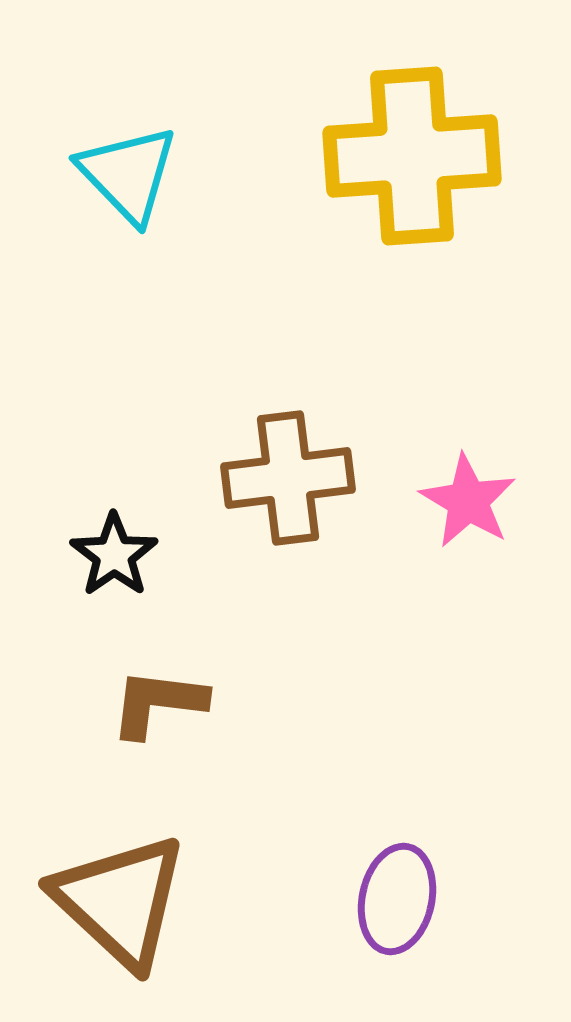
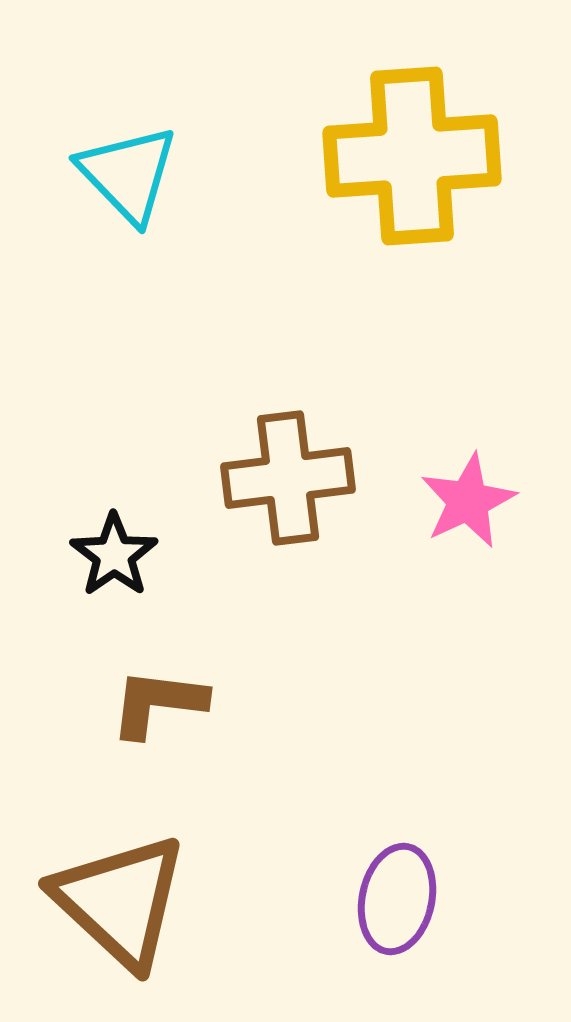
pink star: rotated 16 degrees clockwise
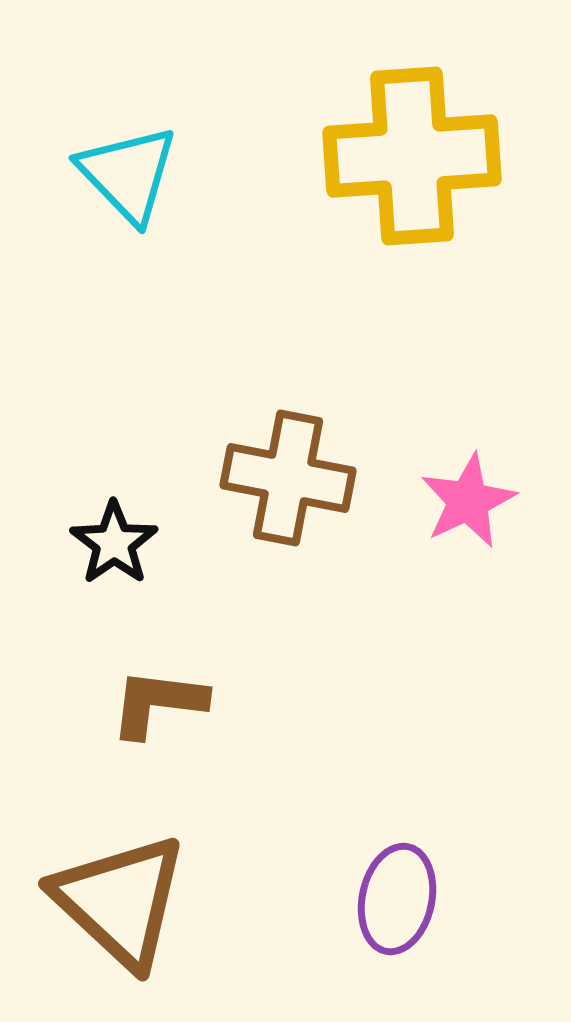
brown cross: rotated 18 degrees clockwise
black star: moved 12 px up
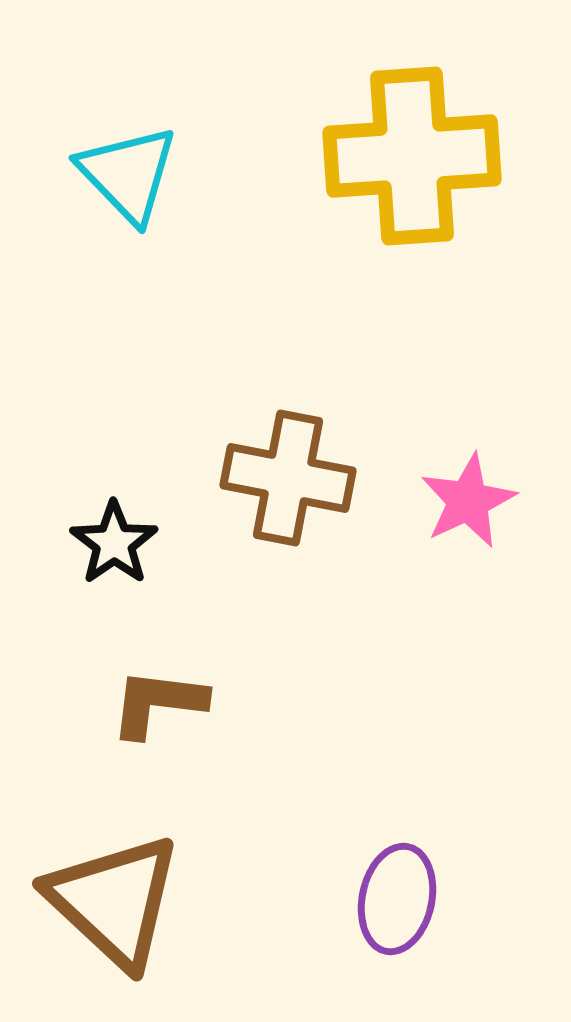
brown triangle: moved 6 px left
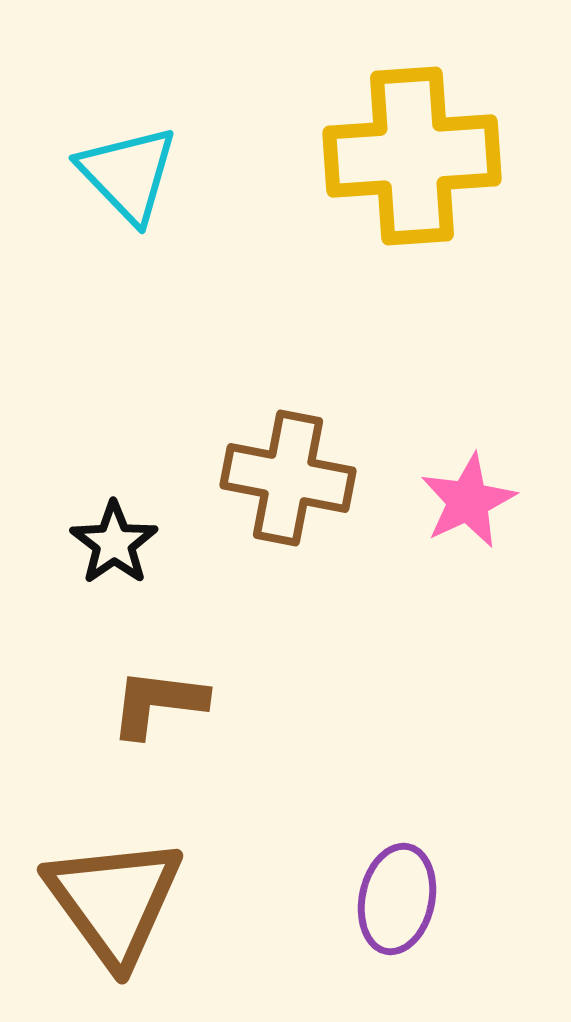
brown triangle: rotated 11 degrees clockwise
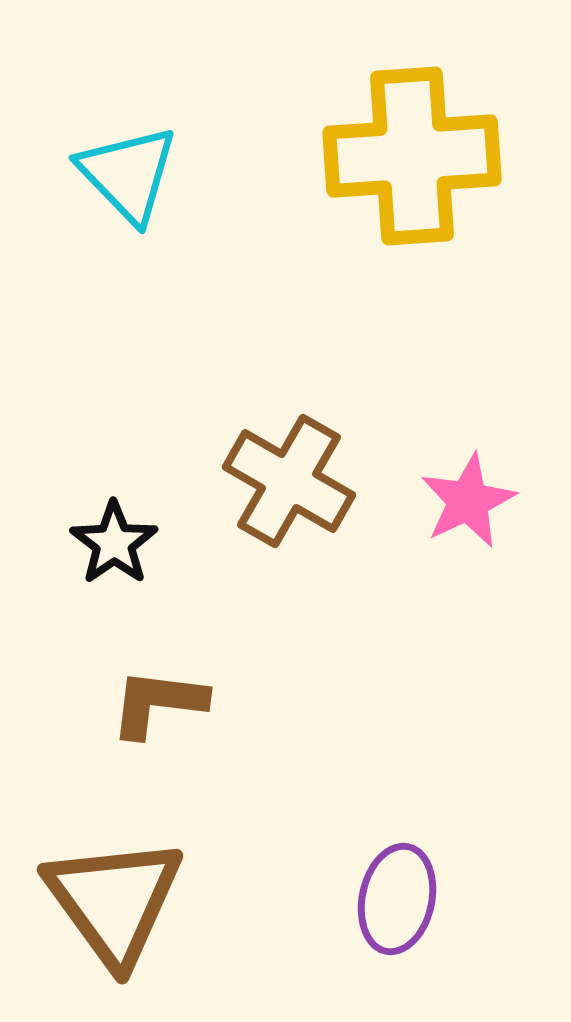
brown cross: moved 1 px right, 3 px down; rotated 19 degrees clockwise
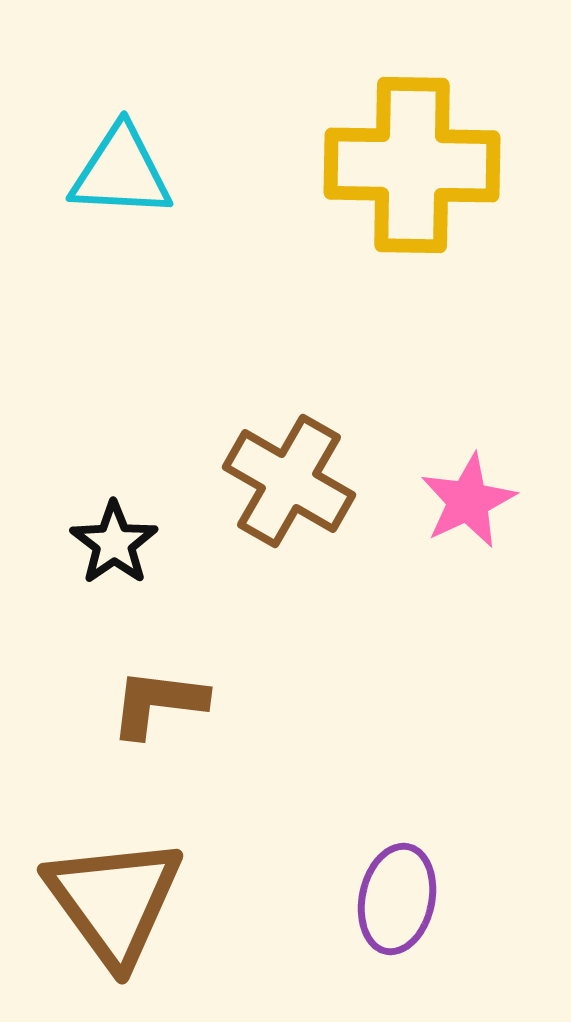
yellow cross: moved 9 px down; rotated 5 degrees clockwise
cyan triangle: moved 7 px left, 2 px up; rotated 43 degrees counterclockwise
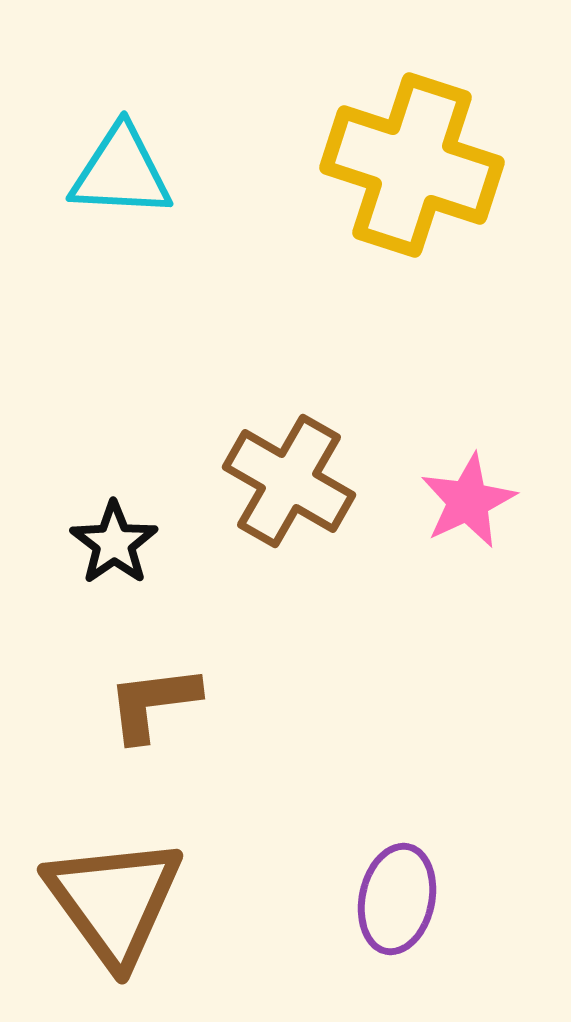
yellow cross: rotated 17 degrees clockwise
brown L-shape: moved 5 px left; rotated 14 degrees counterclockwise
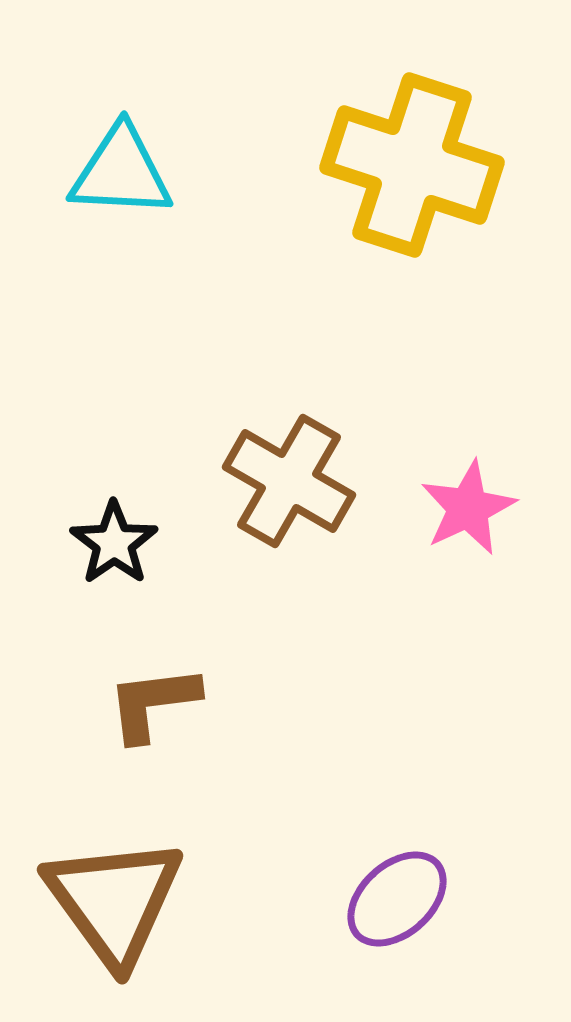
pink star: moved 7 px down
purple ellipse: rotated 36 degrees clockwise
